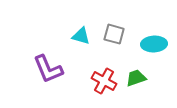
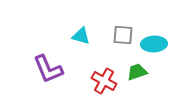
gray square: moved 9 px right, 1 px down; rotated 10 degrees counterclockwise
green trapezoid: moved 1 px right, 6 px up
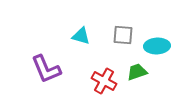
cyan ellipse: moved 3 px right, 2 px down
purple L-shape: moved 2 px left
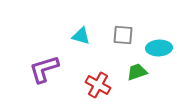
cyan ellipse: moved 2 px right, 2 px down
purple L-shape: moved 2 px left; rotated 96 degrees clockwise
red cross: moved 6 px left, 4 px down
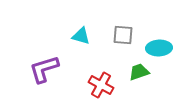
green trapezoid: moved 2 px right
red cross: moved 3 px right
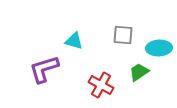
cyan triangle: moved 7 px left, 5 px down
green trapezoid: rotated 15 degrees counterclockwise
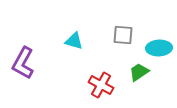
purple L-shape: moved 21 px left, 6 px up; rotated 44 degrees counterclockwise
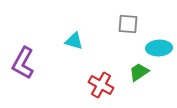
gray square: moved 5 px right, 11 px up
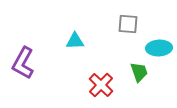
cyan triangle: moved 1 px right; rotated 18 degrees counterclockwise
green trapezoid: rotated 105 degrees clockwise
red cross: rotated 15 degrees clockwise
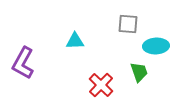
cyan ellipse: moved 3 px left, 2 px up
